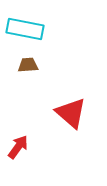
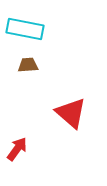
red arrow: moved 1 px left, 2 px down
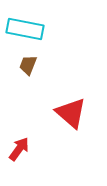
brown trapezoid: rotated 65 degrees counterclockwise
red arrow: moved 2 px right
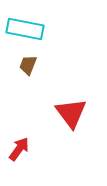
red triangle: rotated 12 degrees clockwise
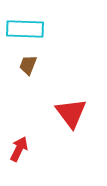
cyan rectangle: rotated 9 degrees counterclockwise
red arrow: rotated 10 degrees counterclockwise
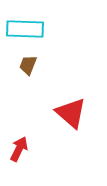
red triangle: rotated 12 degrees counterclockwise
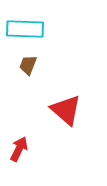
red triangle: moved 5 px left, 3 px up
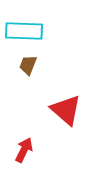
cyan rectangle: moved 1 px left, 2 px down
red arrow: moved 5 px right, 1 px down
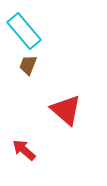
cyan rectangle: rotated 48 degrees clockwise
red arrow: rotated 75 degrees counterclockwise
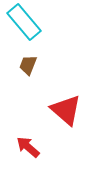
cyan rectangle: moved 9 px up
red arrow: moved 4 px right, 3 px up
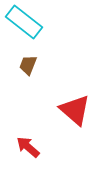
cyan rectangle: rotated 12 degrees counterclockwise
red triangle: moved 9 px right
